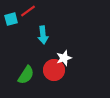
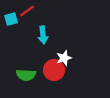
red line: moved 1 px left
green semicircle: rotated 60 degrees clockwise
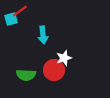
red line: moved 7 px left
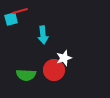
red line: rotated 21 degrees clockwise
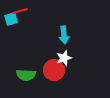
cyan arrow: moved 21 px right
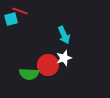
red line: rotated 35 degrees clockwise
cyan arrow: rotated 18 degrees counterclockwise
red circle: moved 6 px left, 5 px up
green semicircle: moved 3 px right, 1 px up
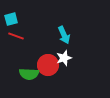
red line: moved 4 px left, 25 px down
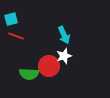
white star: moved 2 px up
red circle: moved 1 px right, 1 px down
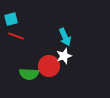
cyan arrow: moved 1 px right, 2 px down
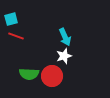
red circle: moved 3 px right, 10 px down
